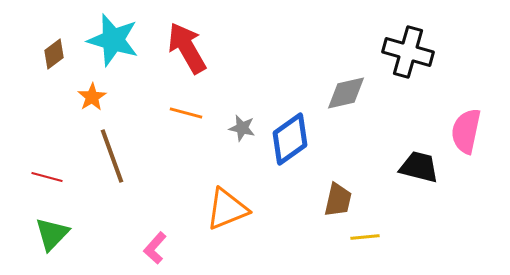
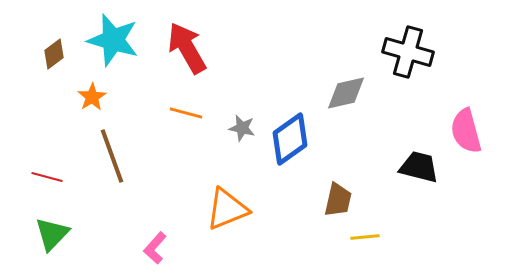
pink semicircle: rotated 27 degrees counterclockwise
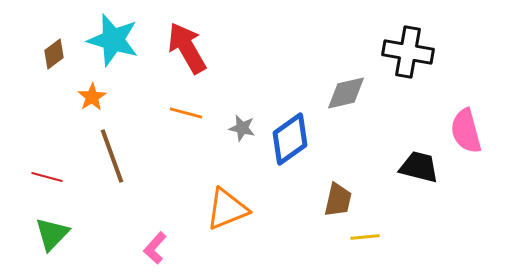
black cross: rotated 6 degrees counterclockwise
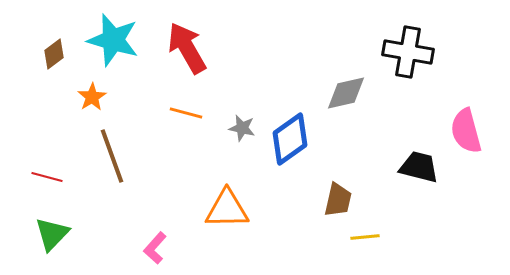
orange triangle: rotated 21 degrees clockwise
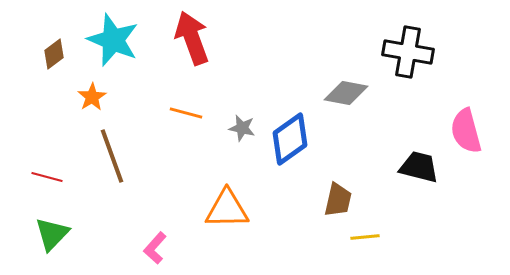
cyan star: rotated 6 degrees clockwise
red arrow: moved 5 px right, 10 px up; rotated 10 degrees clockwise
gray diamond: rotated 24 degrees clockwise
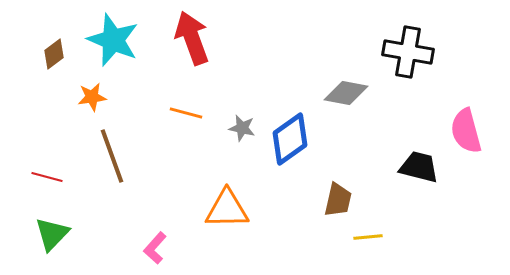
orange star: rotated 24 degrees clockwise
yellow line: moved 3 px right
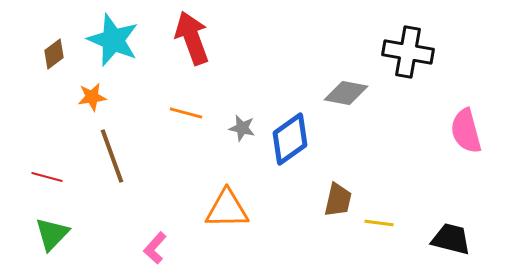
black trapezoid: moved 32 px right, 72 px down
yellow line: moved 11 px right, 14 px up; rotated 12 degrees clockwise
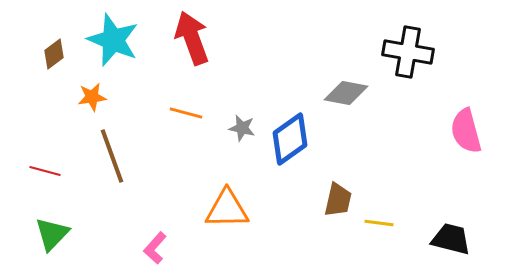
red line: moved 2 px left, 6 px up
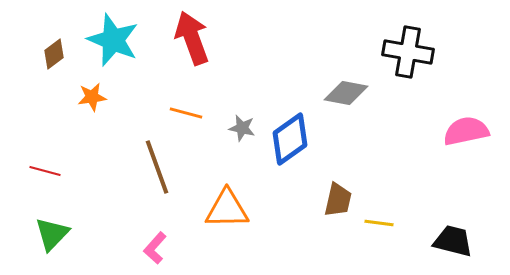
pink semicircle: rotated 93 degrees clockwise
brown line: moved 45 px right, 11 px down
black trapezoid: moved 2 px right, 2 px down
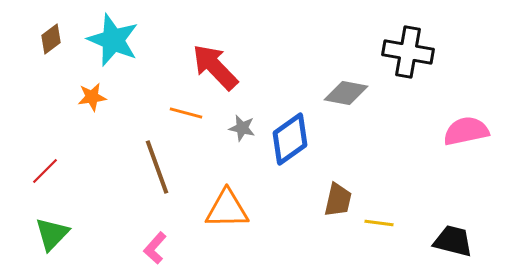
red arrow: moved 23 px right, 29 px down; rotated 24 degrees counterclockwise
brown diamond: moved 3 px left, 15 px up
red line: rotated 60 degrees counterclockwise
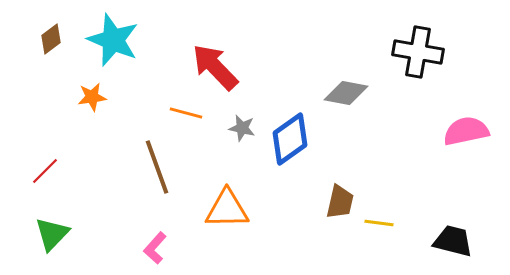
black cross: moved 10 px right
brown trapezoid: moved 2 px right, 2 px down
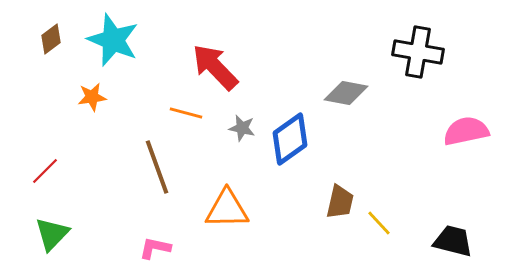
yellow line: rotated 40 degrees clockwise
pink L-shape: rotated 60 degrees clockwise
